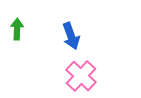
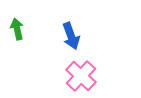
green arrow: rotated 15 degrees counterclockwise
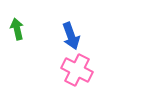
pink cross: moved 4 px left, 6 px up; rotated 16 degrees counterclockwise
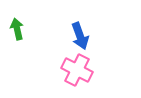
blue arrow: moved 9 px right
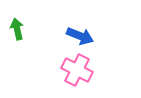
blue arrow: rotated 48 degrees counterclockwise
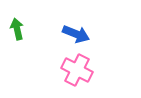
blue arrow: moved 4 px left, 2 px up
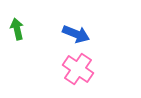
pink cross: moved 1 px right, 1 px up; rotated 8 degrees clockwise
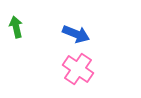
green arrow: moved 1 px left, 2 px up
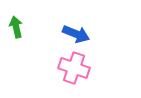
pink cross: moved 4 px left, 1 px up; rotated 16 degrees counterclockwise
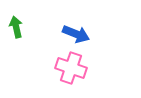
pink cross: moved 3 px left
